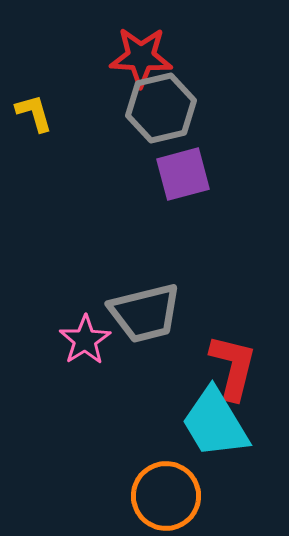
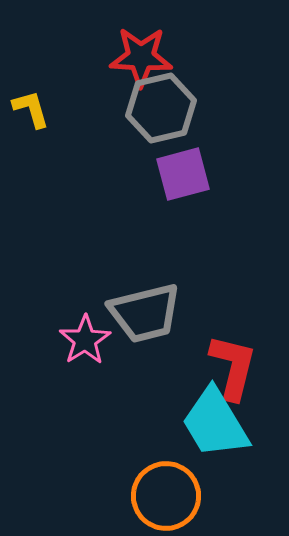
yellow L-shape: moved 3 px left, 4 px up
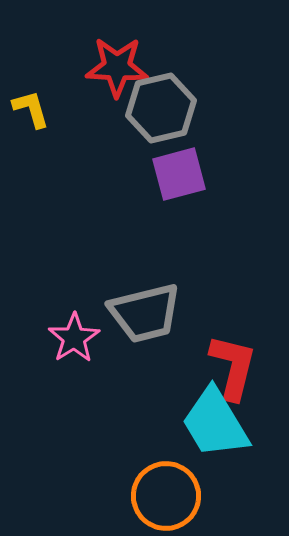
red star: moved 24 px left, 10 px down
purple square: moved 4 px left
pink star: moved 11 px left, 2 px up
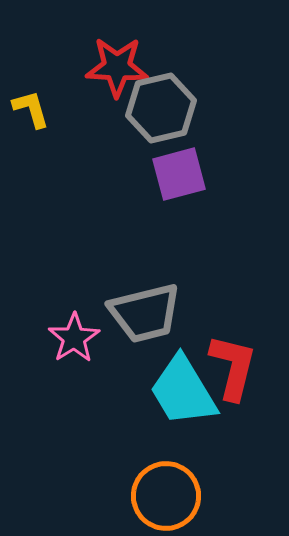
cyan trapezoid: moved 32 px left, 32 px up
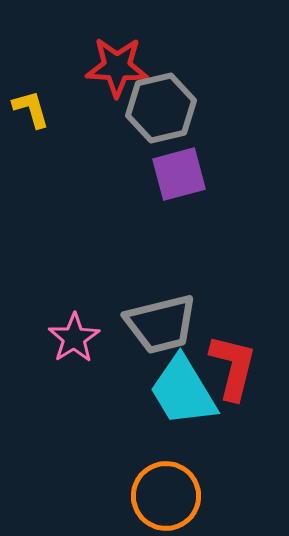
gray trapezoid: moved 16 px right, 11 px down
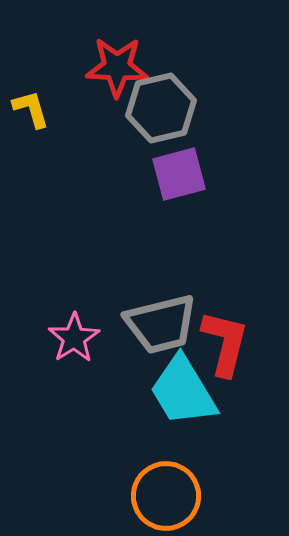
red L-shape: moved 8 px left, 24 px up
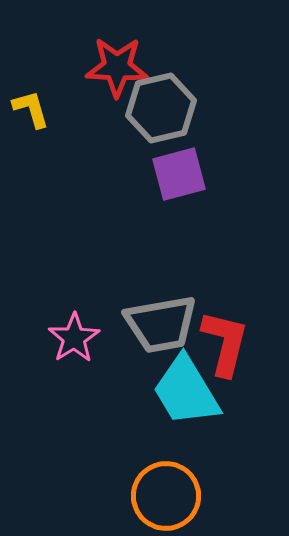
gray trapezoid: rotated 4 degrees clockwise
cyan trapezoid: moved 3 px right
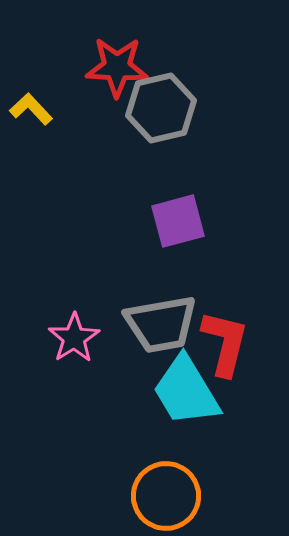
yellow L-shape: rotated 27 degrees counterclockwise
purple square: moved 1 px left, 47 px down
